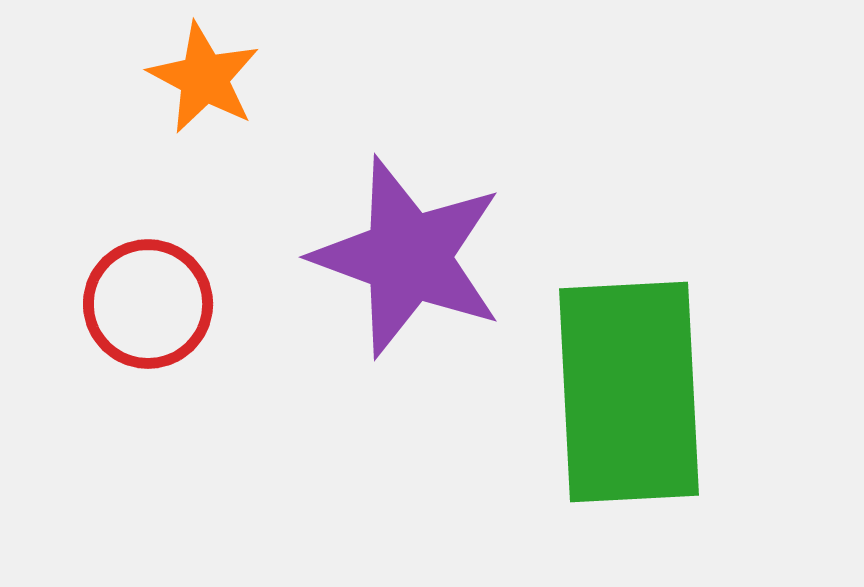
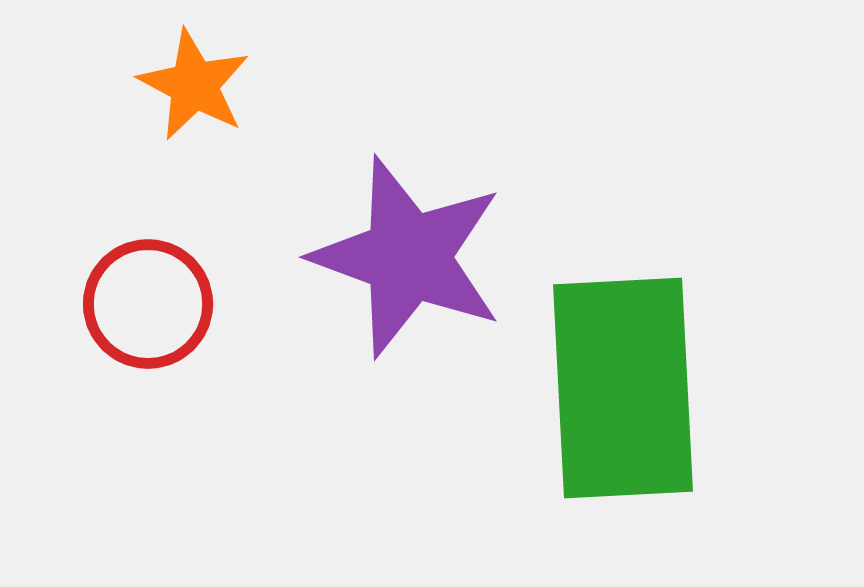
orange star: moved 10 px left, 7 px down
green rectangle: moved 6 px left, 4 px up
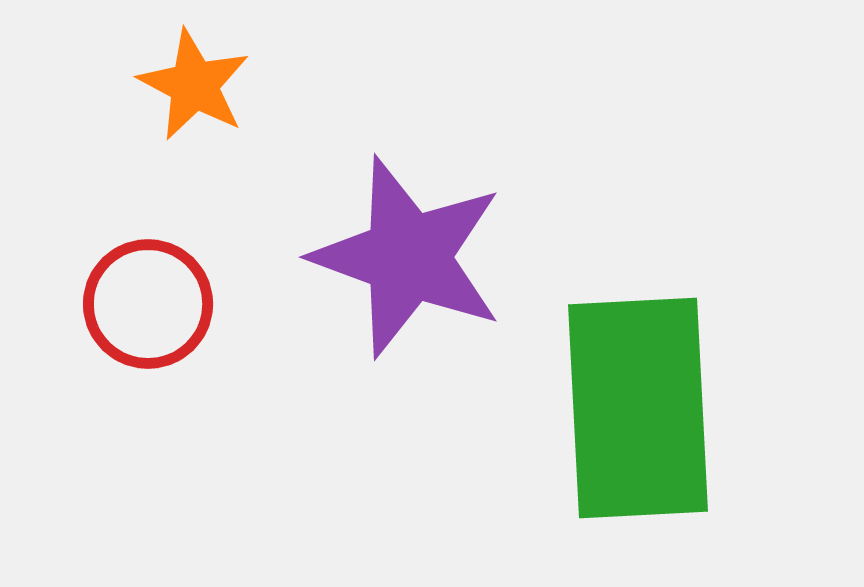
green rectangle: moved 15 px right, 20 px down
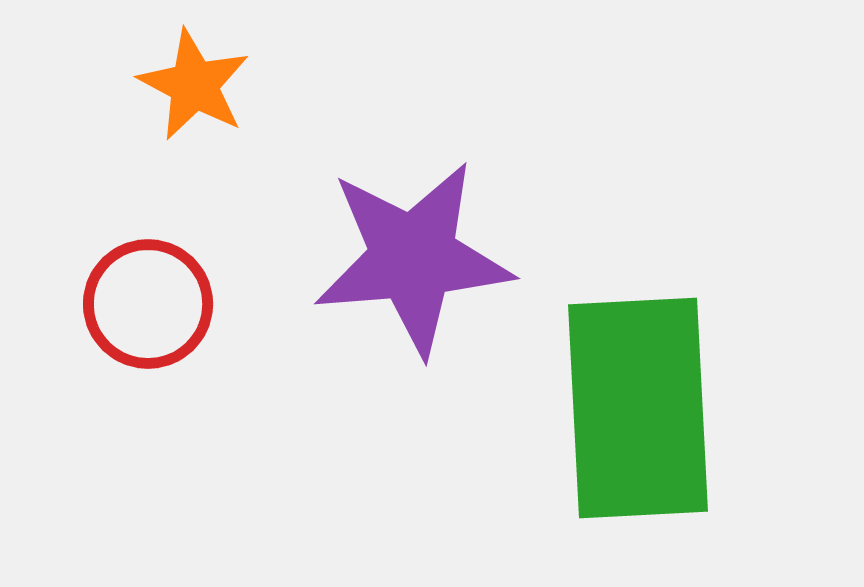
purple star: moved 5 px right, 1 px down; rotated 25 degrees counterclockwise
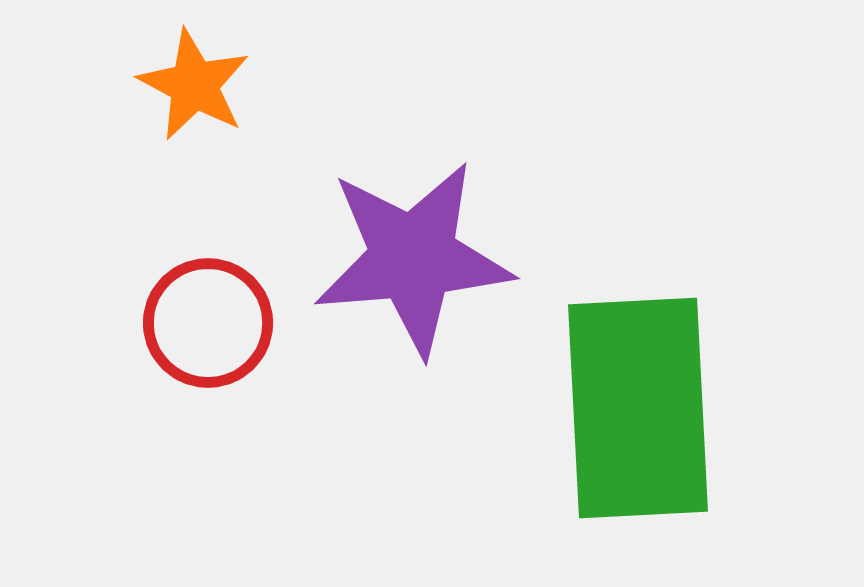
red circle: moved 60 px right, 19 px down
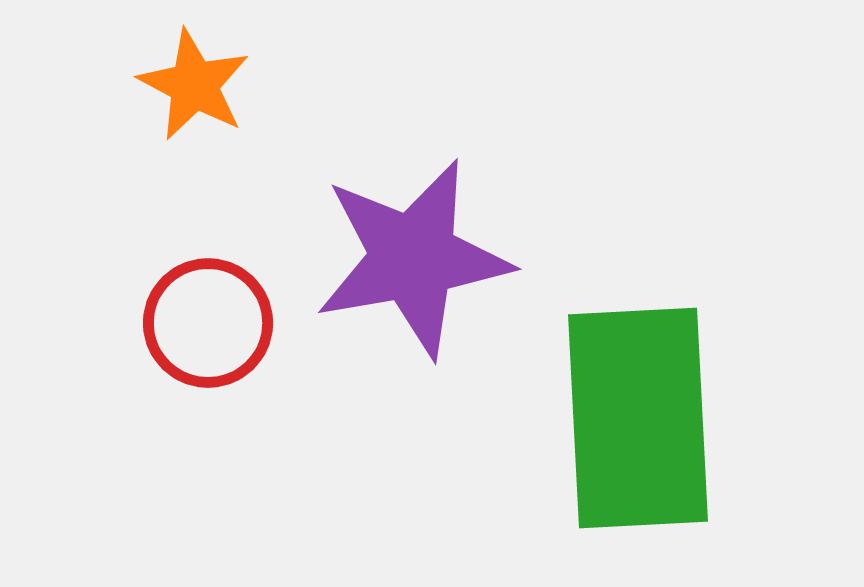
purple star: rotated 5 degrees counterclockwise
green rectangle: moved 10 px down
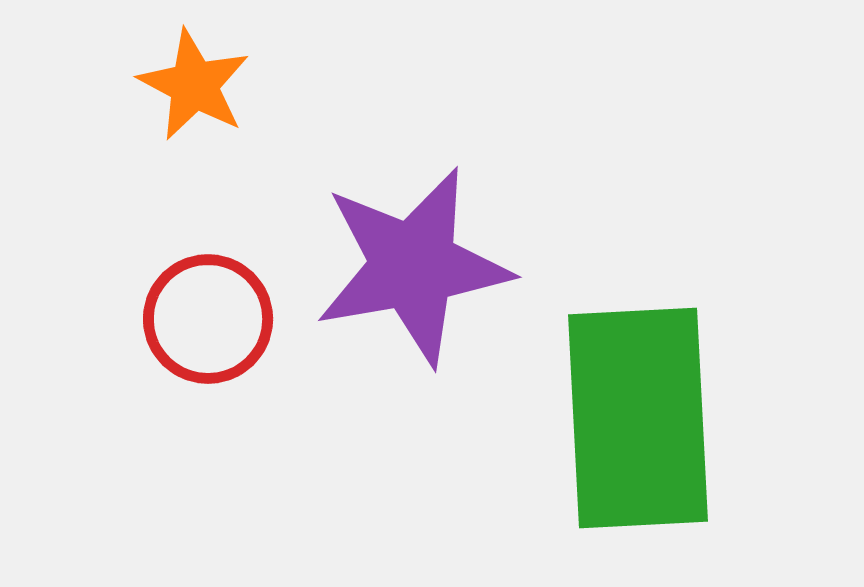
purple star: moved 8 px down
red circle: moved 4 px up
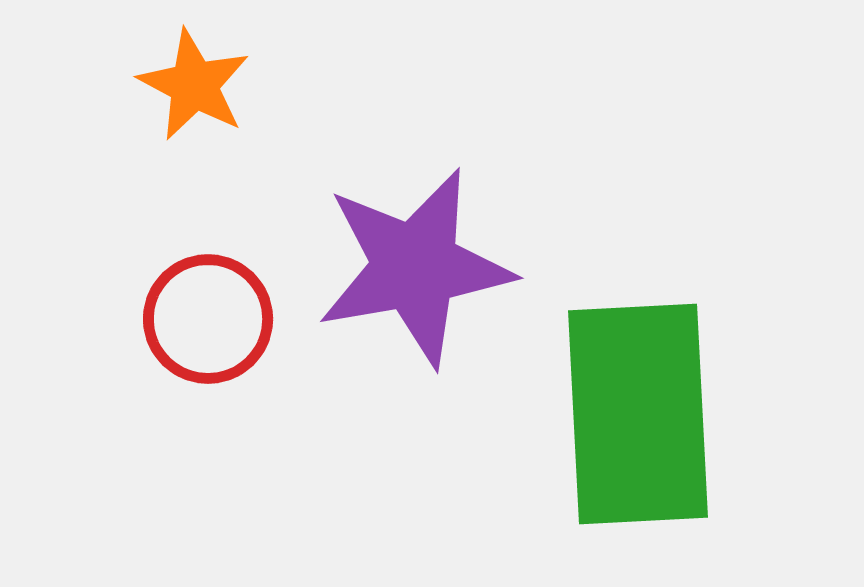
purple star: moved 2 px right, 1 px down
green rectangle: moved 4 px up
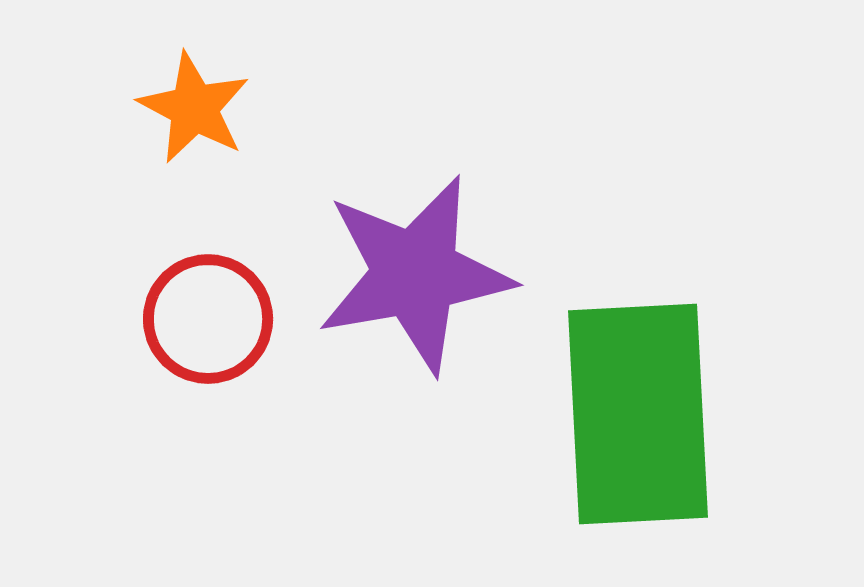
orange star: moved 23 px down
purple star: moved 7 px down
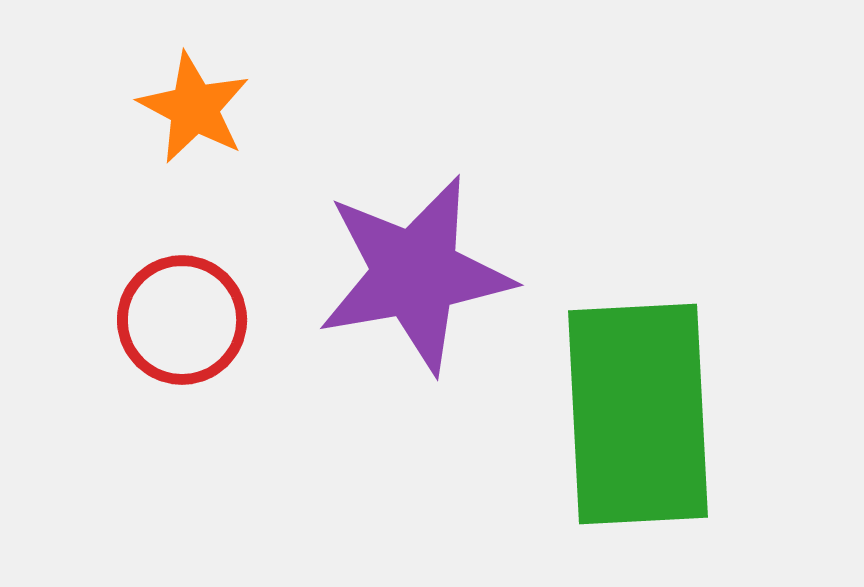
red circle: moved 26 px left, 1 px down
